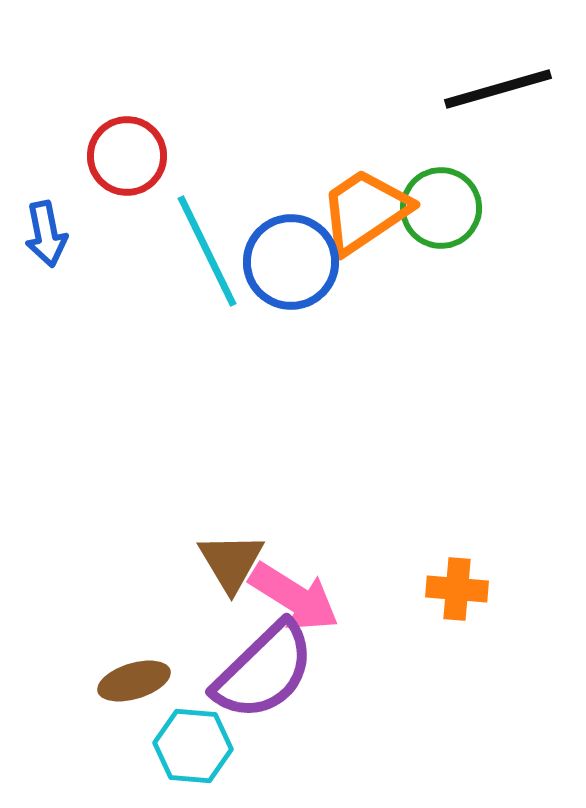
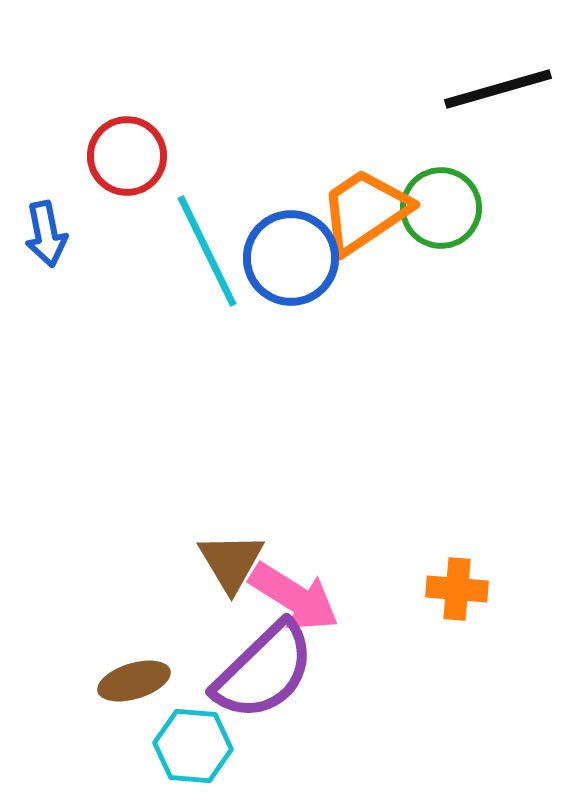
blue circle: moved 4 px up
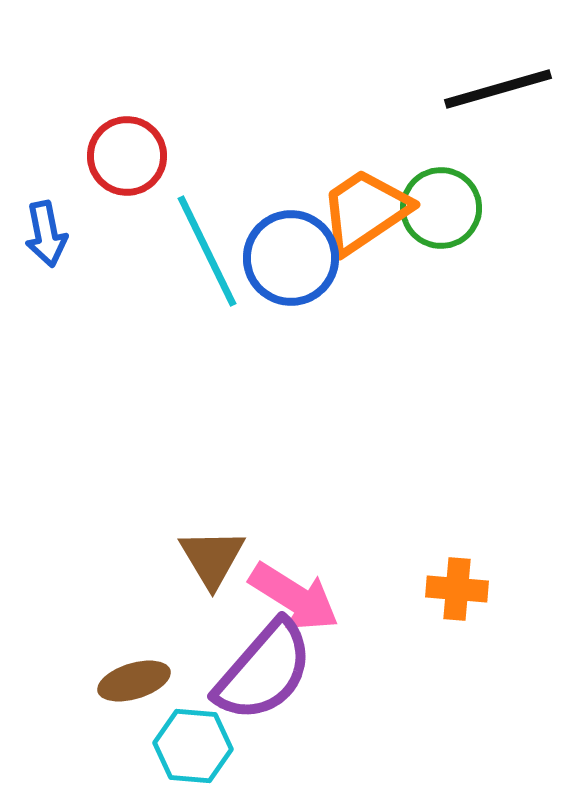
brown triangle: moved 19 px left, 4 px up
purple semicircle: rotated 5 degrees counterclockwise
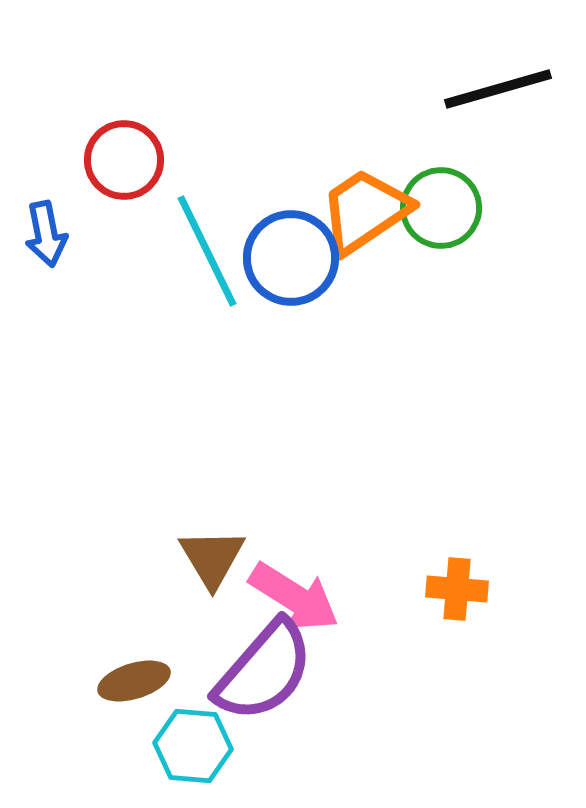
red circle: moved 3 px left, 4 px down
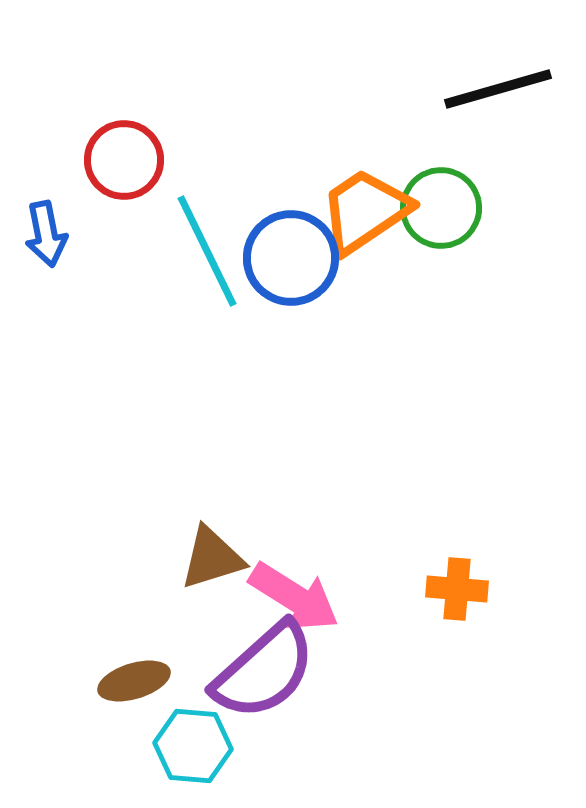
brown triangle: rotated 44 degrees clockwise
purple semicircle: rotated 7 degrees clockwise
